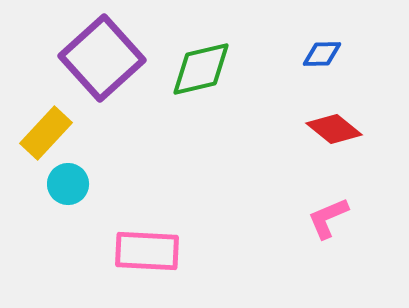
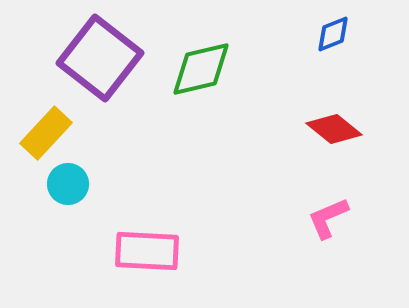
blue diamond: moved 11 px right, 20 px up; rotated 21 degrees counterclockwise
purple square: moved 2 px left; rotated 10 degrees counterclockwise
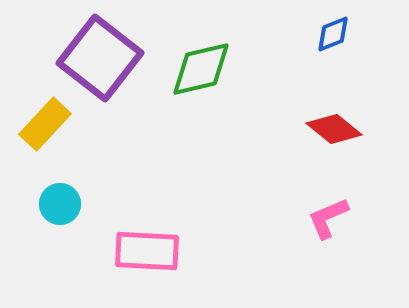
yellow rectangle: moved 1 px left, 9 px up
cyan circle: moved 8 px left, 20 px down
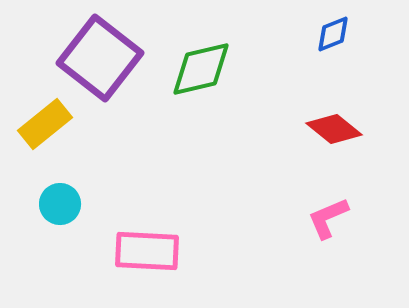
yellow rectangle: rotated 8 degrees clockwise
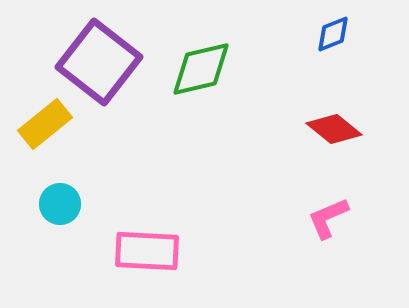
purple square: moved 1 px left, 4 px down
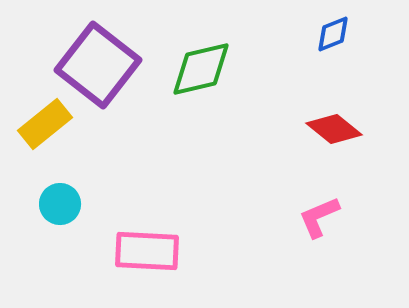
purple square: moved 1 px left, 3 px down
pink L-shape: moved 9 px left, 1 px up
